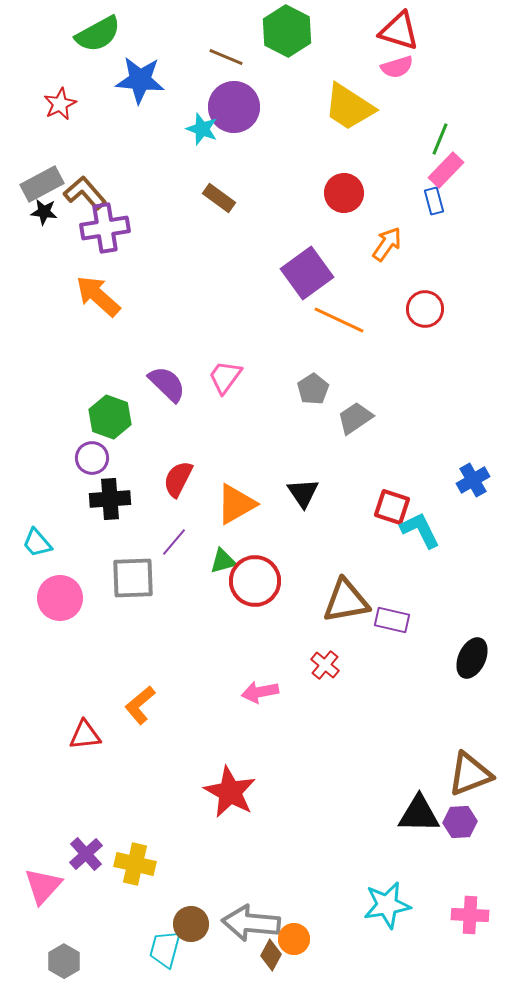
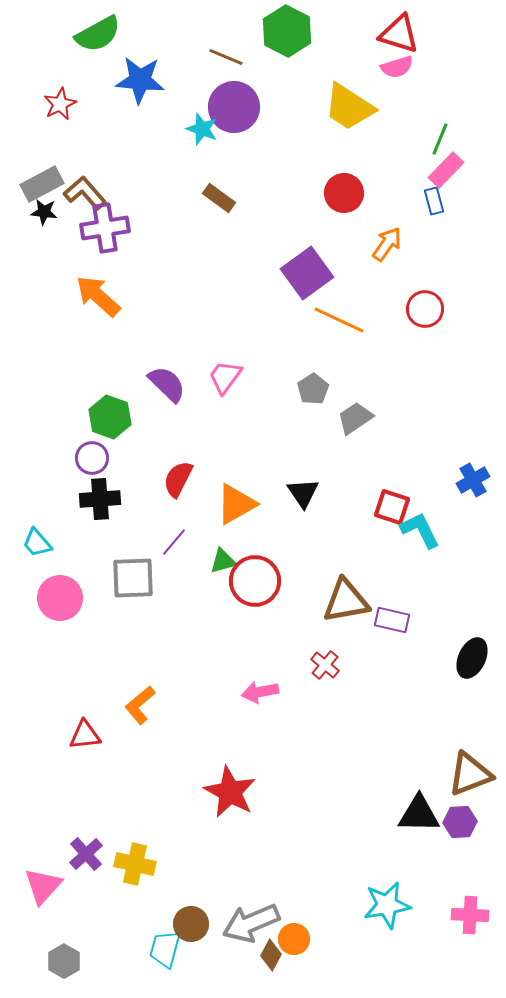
red triangle at (399, 31): moved 3 px down
black cross at (110, 499): moved 10 px left
gray arrow at (251, 923): rotated 28 degrees counterclockwise
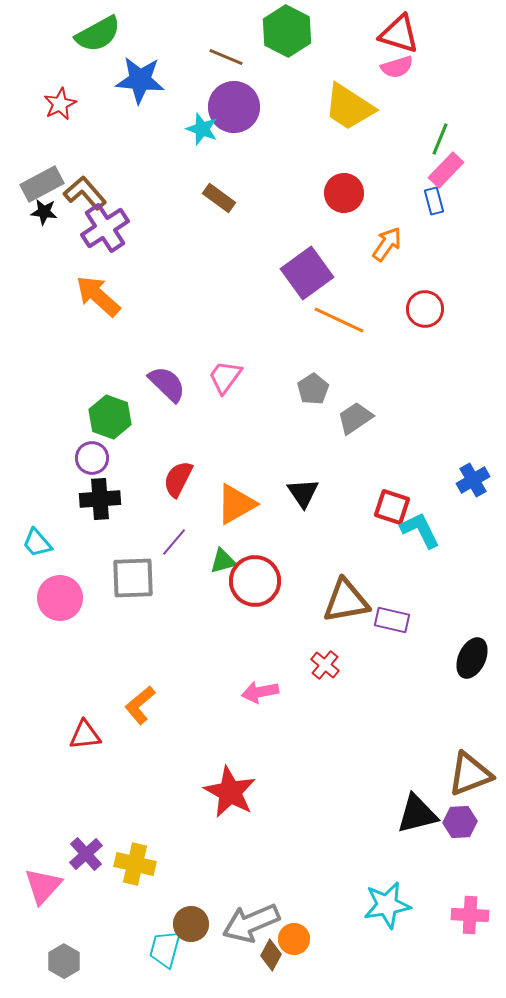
purple cross at (105, 228): rotated 24 degrees counterclockwise
black triangle at (419, 814): moved 2 px left; rotated 15 degrees counterclockwise
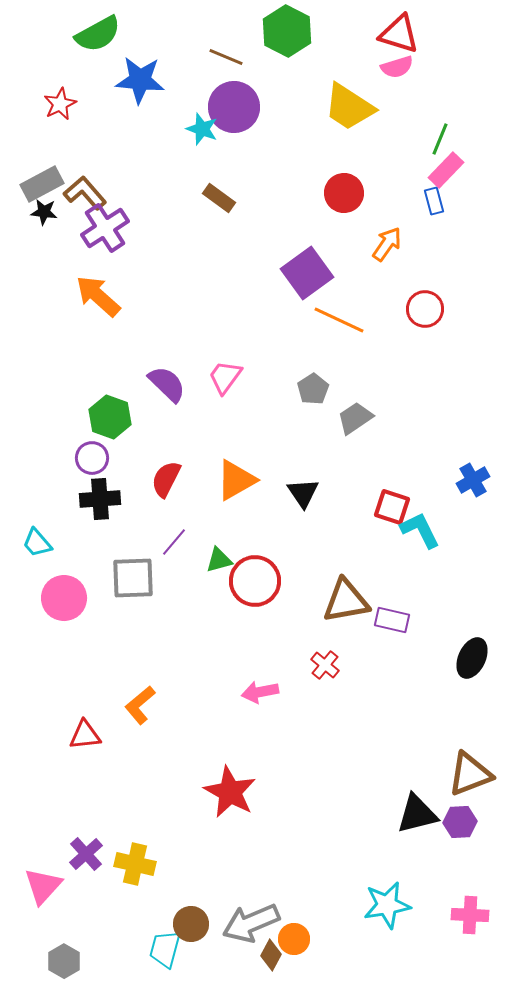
red semicircle at (178, 479): moved 12 px left
orange triangle at (236, 504): moved 24 px up
green triangle at (223, 561): moved 4 px left, 1 px up
pink circle at (60, 598): moved 4 px right
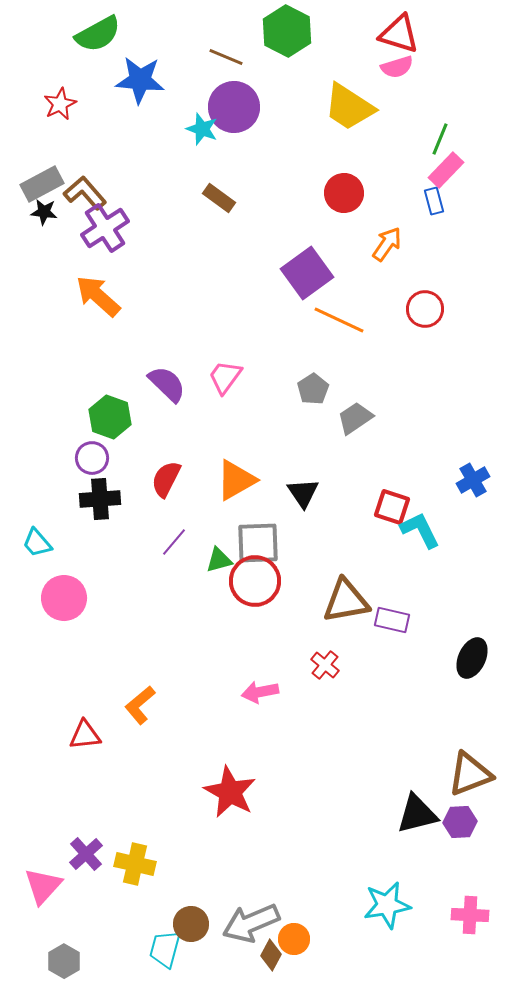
gray square at (133, 578): moved 125 px right, 35 px up
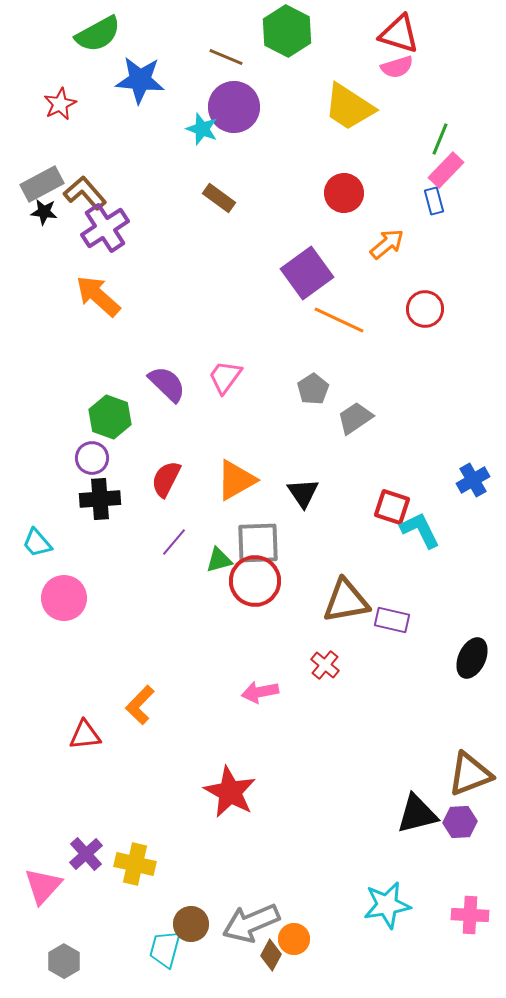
orange arrow at (387, 244): rotated 15 degrees clockwise
orange L-shape at (140, 705): rotated 6 degrees counterclockwise
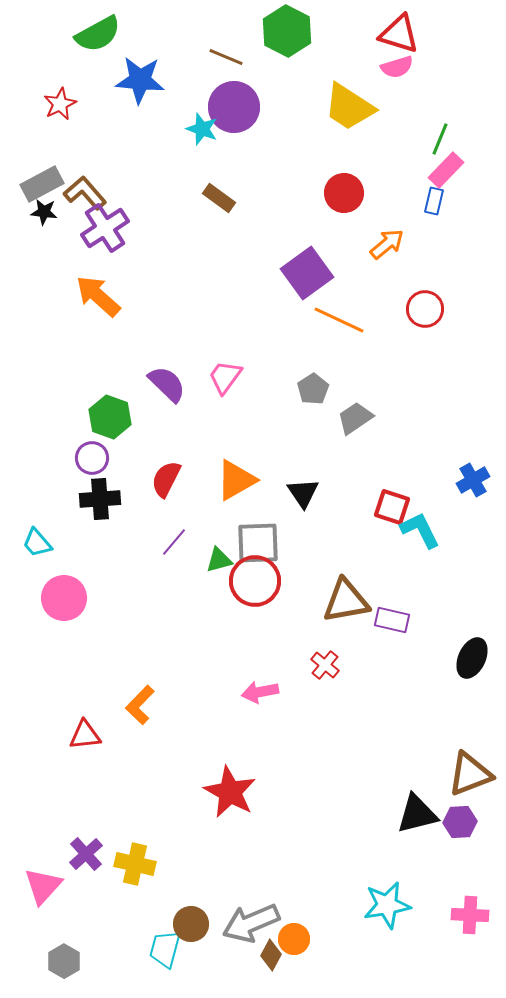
blue rectangle at (434, 201): rotated 28 degrees clockwise
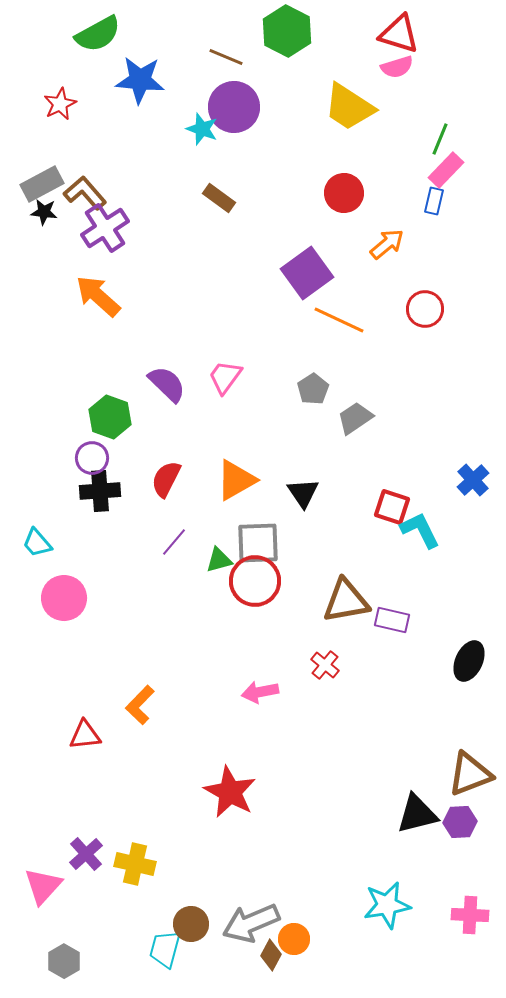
blue cross at (473, 480): rotated 12 degrees counterclockwise
black cross at (100, 499): moved 8 px up
black ellipse at (472, 658): moved 3 px left, 3 px down
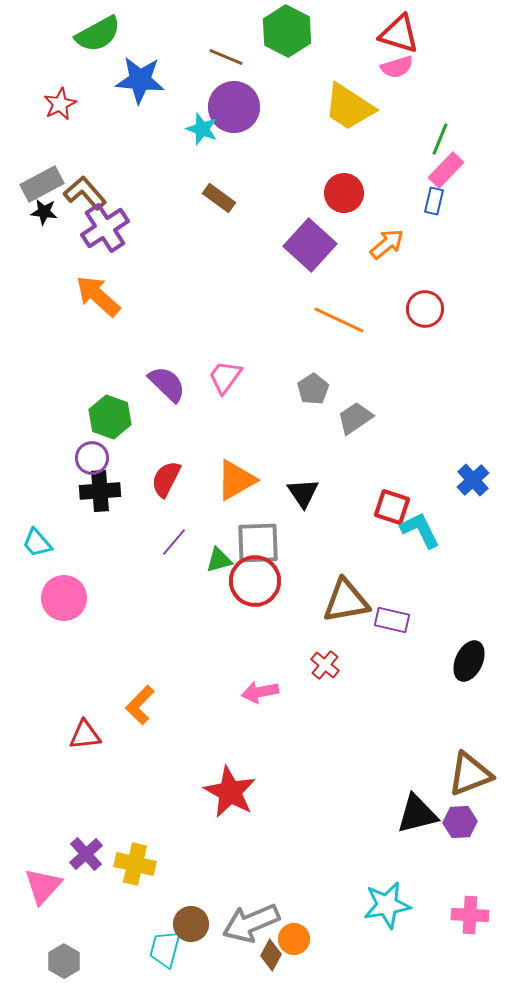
purple square at (307, 273): moved 3 px right, 28 px up; rotated 12 degrees counterclockwise
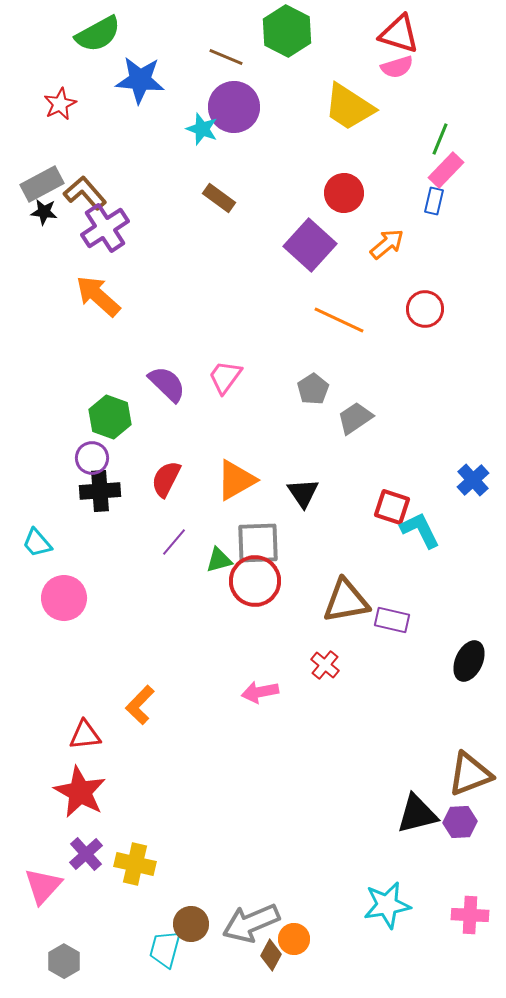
red star at (230, 792): moved 150 px left
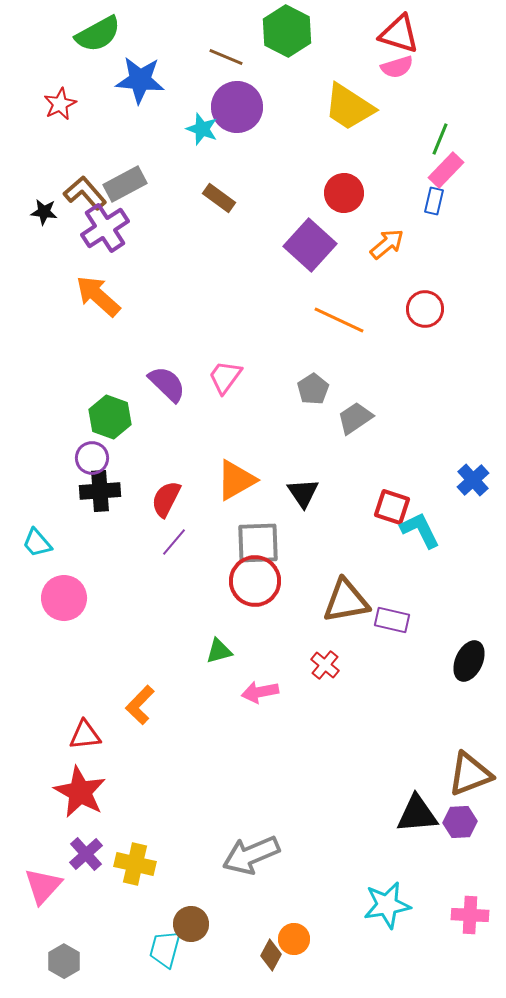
purple circle at (234, 107): moved 3 px right
gray rectangle at (42, 184): moved 83 px right
red semicircle at (166, 479): moved 20 px down
green triangle at (219, 560): moved 91 px down
black triangle at (417, 814): rotated 9 degrees clockwise
gray arrow at (251, 923): moved 68 px up
